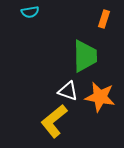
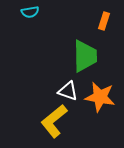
orange rectangle: moved 2 px down
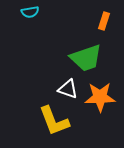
green trapezoid: moved 1 px right, 2 px down; rotated 72 degrees clockwise
white triangle: moved 2 px up
orange star: rotated 12 degrees counterclockwise
yellow L-shape: rotated 72 degrees counterclockwise
